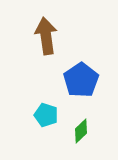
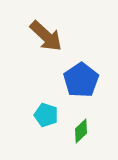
brown arrow: rotated 141 degrees clockwise
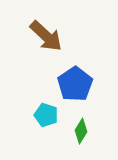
blue pentagon: moved 6 px left, 4 px down
green diamond: rotated 15 degrees counterclockwise
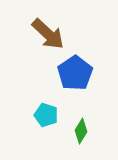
brown arrow: moved 2 px right, 2 px up
blue pentagon: moved 11 px up
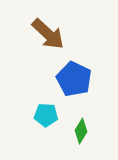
blue pentagon: moved 1 px left, 6 px down; rotated 12 degrees counterclockwise
cyan pentagon: rotated 15 degrees counterclockwise
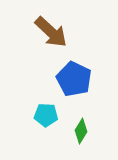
brown arrow: moved 3 px right, 2 px up
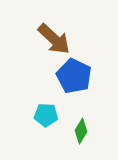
brown arrow: moved 3 px right, 7 px down
blue pentagon: moved 3 px up
